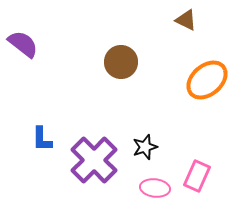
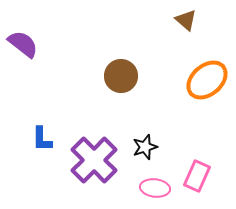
brown triangle: rotated 15 degrees clockwise
brown circle: moved 14 px down
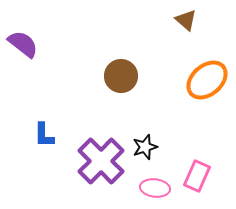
blue L-shape: moved 2 px right, 4 px up
purple cross: moved 7 px right, 1 px down
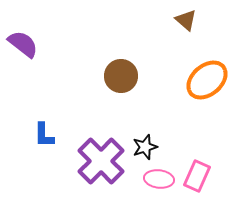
pink ellipse: moved 4 px right, 9 px up
